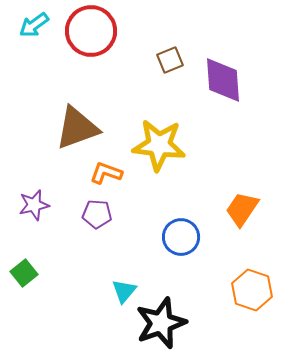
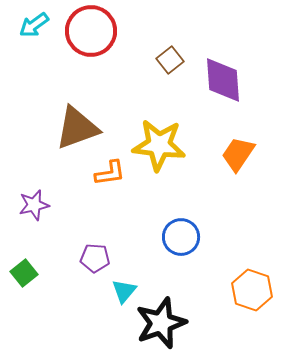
brown square: rotated 16 degrees counterclockwise
orange L-shape: moved 4 px right; rotated 152 degrees clockwise
orange trapezoid: moved 4 px left, 55 px up
purple pentagon: moved 2 px left, 44 px down
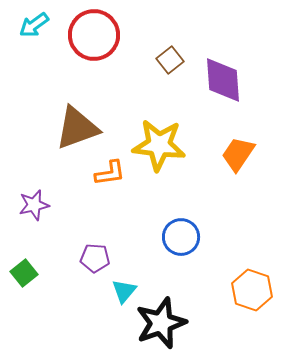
red circle: moved 3 px right, 4 px down
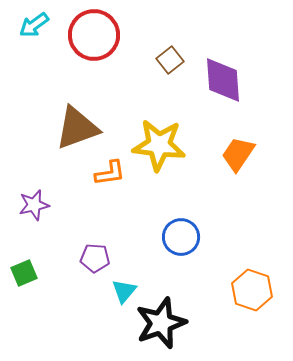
green square: rotated 16 degrees clockwise
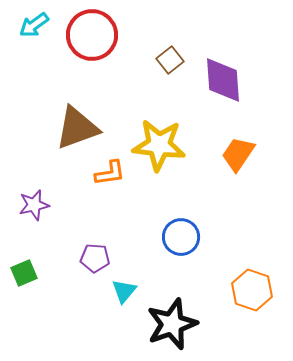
red circle: moved 2 px left
black star: moved 11 px right, 1 px down
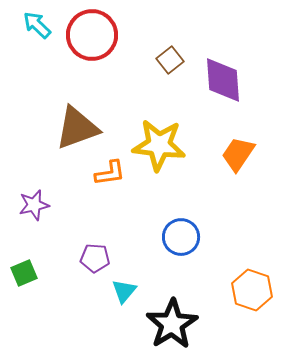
cyan arrow: moved 3 px right; rotated 80 degrees clockwise
black star: rotated 12 degrees counterclockwise
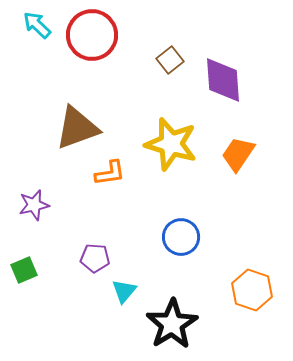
yellow star: moved 12 px right, 1 px up; rotated 10 degrees clockwise
green square: moved 3 px up
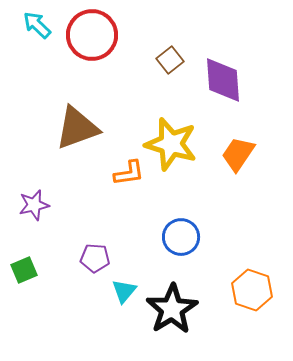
orange L-shape: moved 19 px right
black star: moved 15 px up
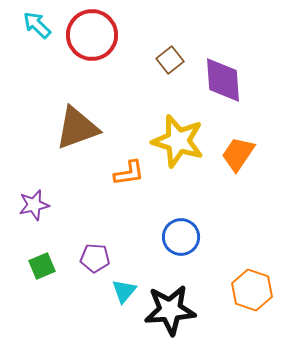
yellow star: moved 7 px right, 3 px up
green square: moved 18 px right, 4 px up
black star: moved 2 px left, 1 px down; rotated 27 degrees clockwise
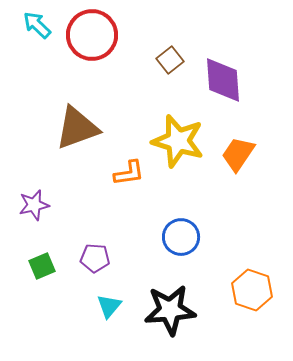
cyan triangle: moved 15 px left, 15 px down
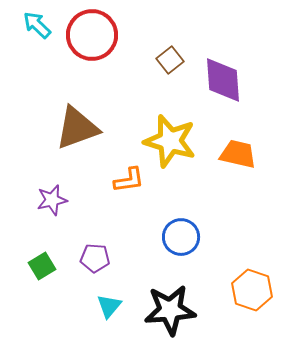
yellow star: moved 8 px left
orange trapezoid: rotated 69 degrees clockwise
orange L-shape: moved 7 px down
purple star: moved 18 px right, 5 px up
green square: rotated 8 degrees counterclockwise
